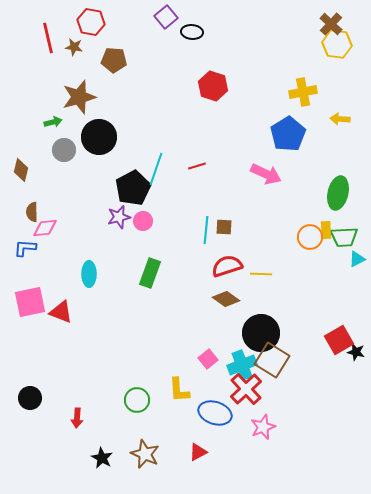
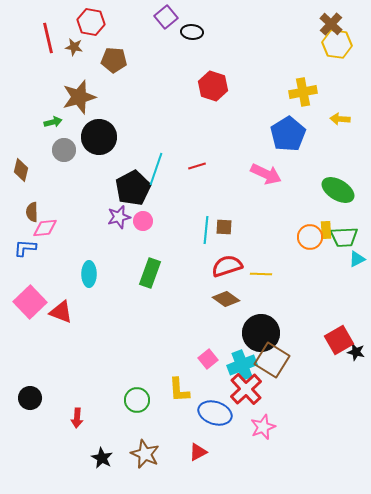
green ellipse at (338, 193): moved 3 px up; rotated 72 degrees counterclockwise
pink square at (30, 302): rotated 32 degrees counterclockwise
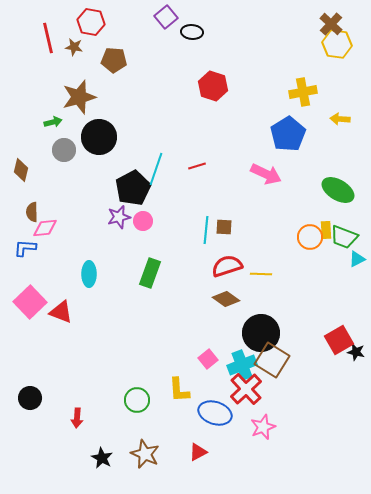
green trapezoid at (344, 237): rotated 24 degrees clockwise
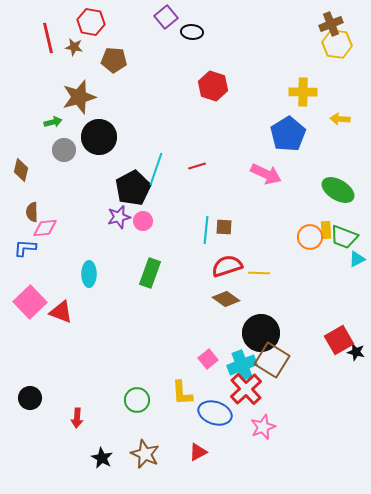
brown cross at (331, 24): rotated 25 degrees clockwise
yellow cross at (303, 92): rotated 12 degrees clockwise
yellow line at (261, 274): moved 2 px left, 1 px up
yellow L-shape at (179, 390): moved 3 px right, 3 px down
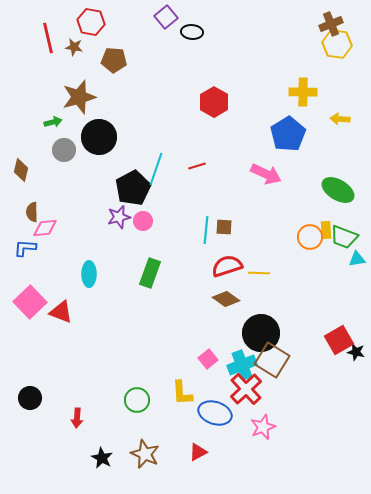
red hexagon at (213, 86): moved 1 px right, 16 px down; rotated 12 degrees clockwise
cyan triangle at (357, 259): rotated 18 degrees clockwise
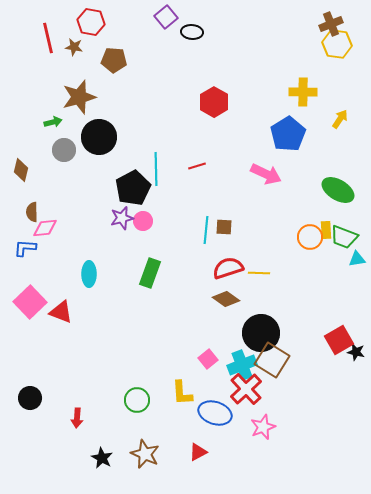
yellow arrow at (340, 119): rotated 120 degrees clockwise
cyan line at (156, 169): rotated 20 degrees counterclockwise
purple star at (119, 217): moved 3 px right, 1 px down
red semicircle at (227, 266): moved 1 px right, 2 px down
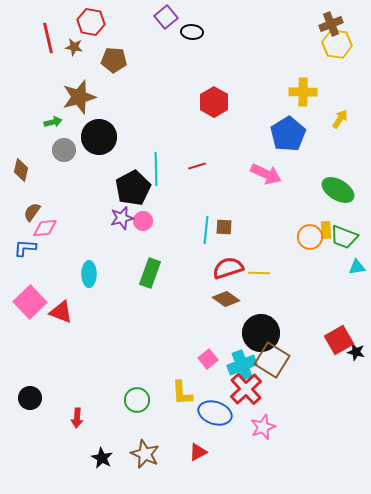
brown semicircle at (32, 212): rotated 36 degrees clockwise
cyan triangle at (357, 259): moved 8 px down
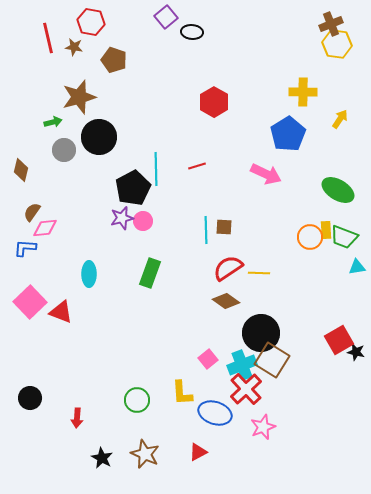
brown pentagon at (114, 60): rotated 15 degrees clockwise
cyan line at (206, 230): rotated 8 degrees counterclockwise
red semicircle at (228, 268): rotated 16 degrees counterclockwise
brown diamond at (226, 299): moved 2 px down
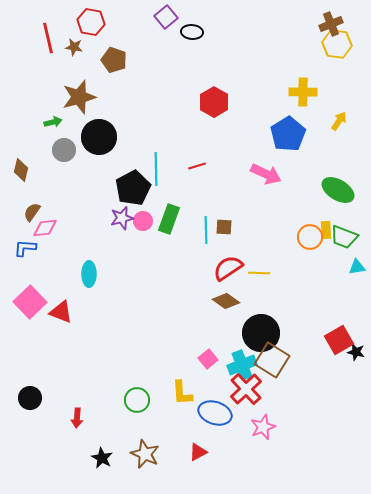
yellow arrow at (340, 119): moved 1 px left, 2 px down
green rectangle at (150, 273): moved 19 px right, 54 px up
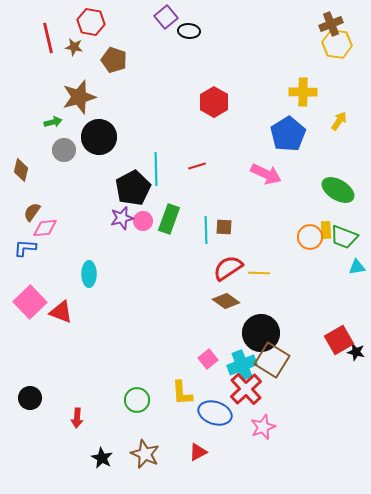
black ellipse at (192, 32): moved 3 px left, 1 px up
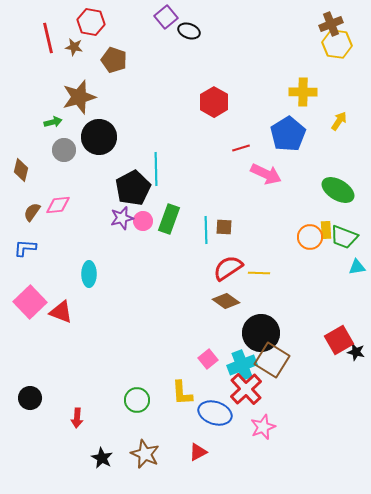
black ellipse at (189, 31): rotated 15 degrees clockwise
red line at (197, 166): moved 44 px right, 18 px up
pink diamond at (45, 228): moved 13 px right, 23 px up
